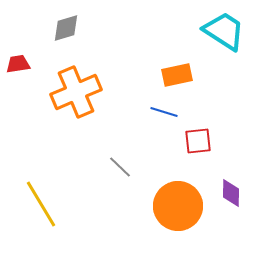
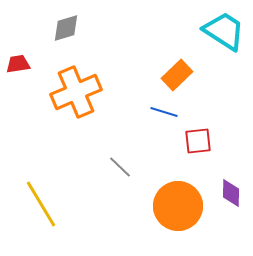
orange rectangle: rotated 32 degrees counterclockwise
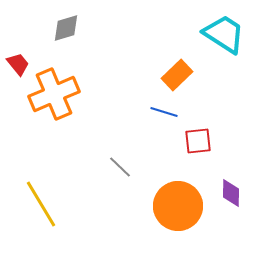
cyan trapezoid: moved 3 px down
red trapezoid: rotated 60 degrees clockwise
orange cross: moved 22 px left, 2 px down
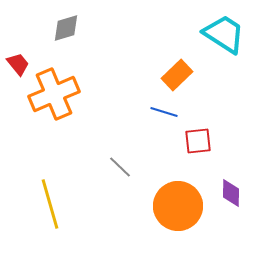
yellow line: moved 9 px right; rotated 15 degrees clockwise
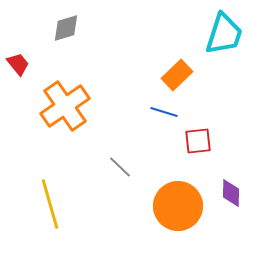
cyan trapezoid: rotated 75 degrees clockwise
orange cross: moved 11 px right, 12 px down; rotated 12 degrees counterclockwise
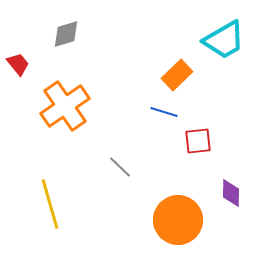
gray diamond: moved 6 px down
cyan trapezoid: moved 6 px down; rotated 42 degrees clockwise
orange circle: moved 14 px down
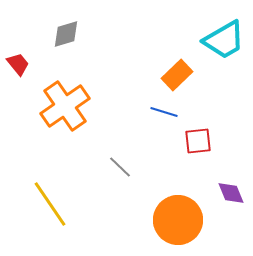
purple diamond: rotated 24 degrees counterclockwise
yellow line: rotated 18 degrees counterclockwise
